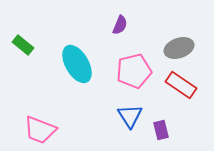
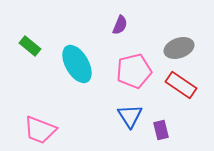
green rectangle: moved 7 px right, 1 px down
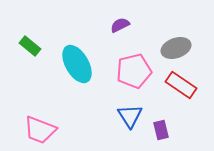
purple semicircle: rotated 138 degrees counterclockwise
gray ellipse: moved 3 px left
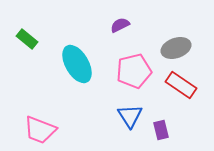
green rectangle: moved 3 px left, 7 px up
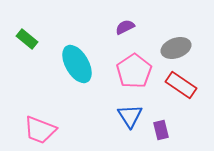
purple semicircle: moved 5 px right, 2 px down
pink pentagon: rotated 20 degrees counterclockwise
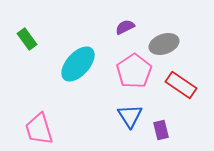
green rectangle: rotated 15 degrees clockwise
gray ellipse: moved 12 px left, 4 px up
cyan ellipse: moved 1 px right; rotated 72 degrees clockwise
pink trapezoid: moved 1 px left, 1 px up; rotated 52 degrees clockwise
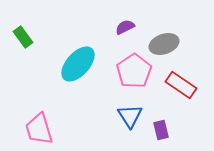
green rectangle: moved 4 px left, 2 px up
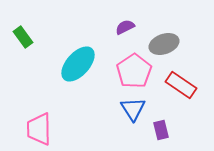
blue triangle: moved 3 px right, 7 px up
pink trapezoid: rotated 16 degrees clockwise
